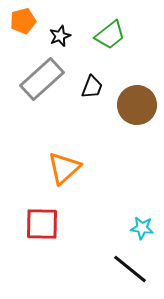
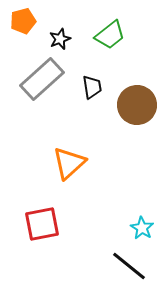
black star: moved 3 px down
black trapezoid: rotated 30 degrees counterclockwise
orange triangle: moved 5 px right, 5 px up
red square: rotated 12 degrees counterclockwise
cyan star: rotated 25 degrees clockwise
black line: moved 1 px left, 3 px up
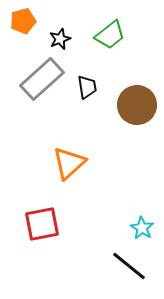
black trapezoid: moved 5 px left
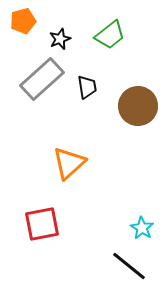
brown circle: moved 1 px right, 1 px down
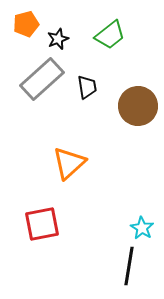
orange pentagon: moved 3 px right, 3 px down
black star: moved 2 px left
black line: rotated 60 degrees clockwise
